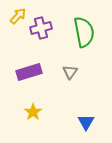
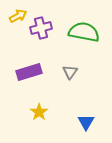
yellow arrow: rotated 18 degrees clockwise
green semicircle: rotated 68 degrees counterclockwise
yellow star: moved 6 px right
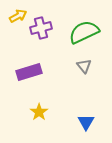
green semicircle: rotated 36 degrees counterclockwise
gray triangle: moved 14 px right, 6 px up; rotated 14 degrees counterclockwise
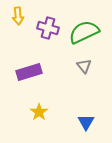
yellow arrow: rotated 114 degrees clockwise
purple cross: moved 7 px right; rotated 30 degrees clockwise
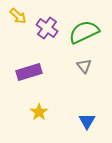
yellow arrow: rotated 42 degrees counterclockwise
purple cross: moved 1 px left; rotated 20 degrees clockwise
blue triangle: moved 1 px right, 1 px up
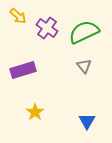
purple rectangle: moved 6 px left, 2 px up
yellow star: moved 4 px left
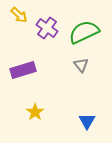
yellow arrow: moved 1 px right, 1 px up
gray triangle: moved 3 px left, 1 px up
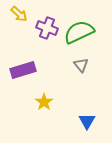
yellow arrow: moved 1 px up
purple cross: rotated 15 degrees counterclockwise
green semicircle: moved 5 px left
yellow star: moved 9 px right, 10 px up
